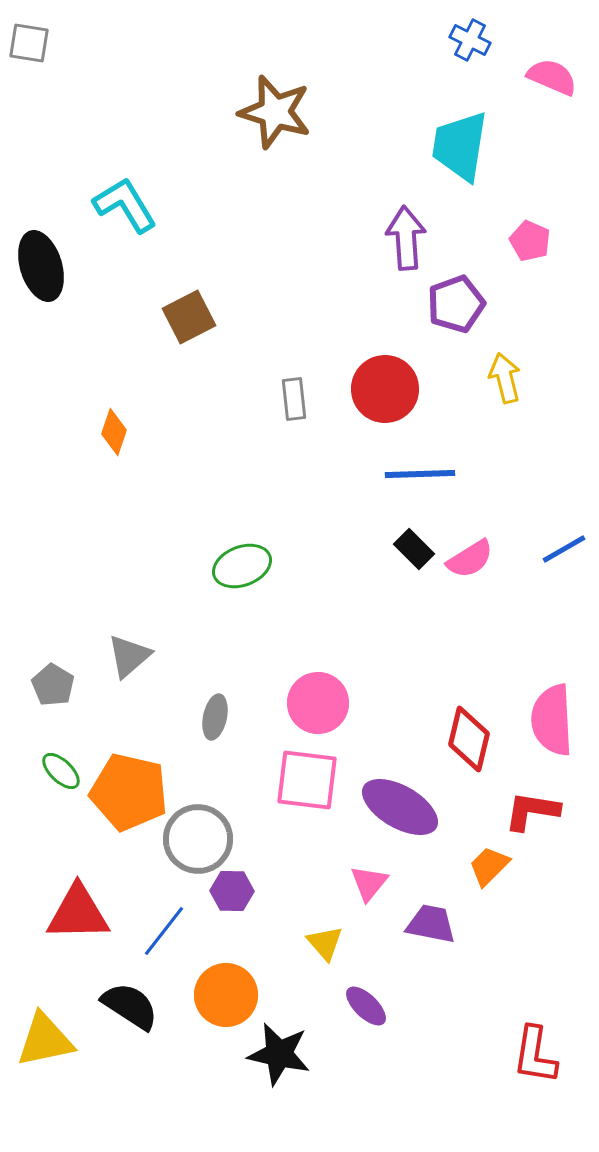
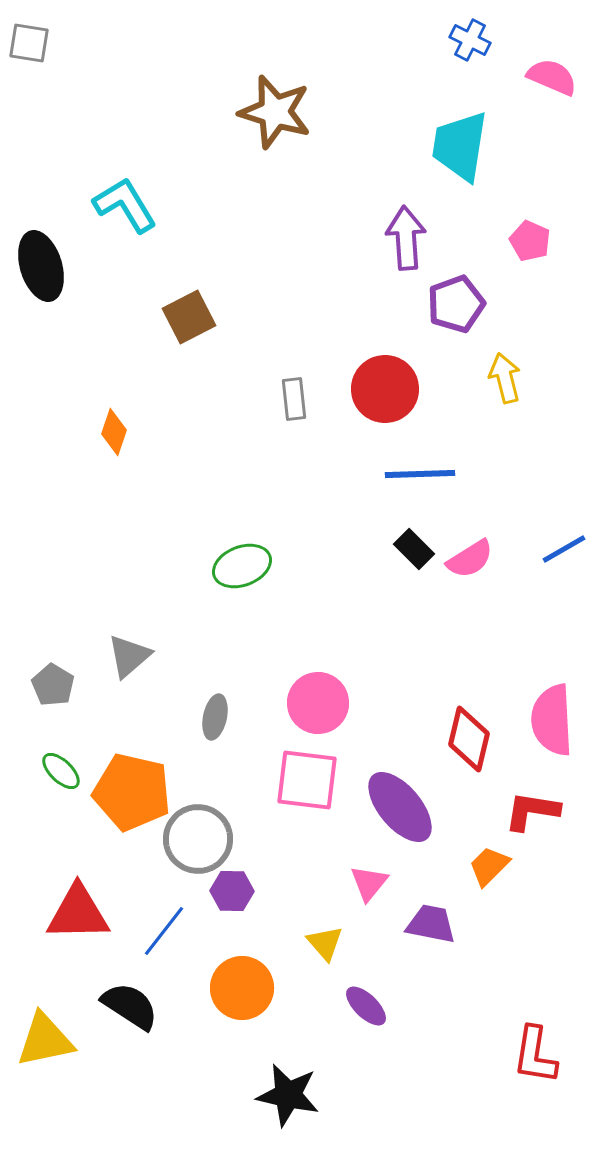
orange pentagon at (129, 792): moved 3 px right
purple ellipse at (400, 807): rotated 20 degrees clockwise
orange circle at (226, 995): moved 16 px right, 7 px up
black star at (279, 1054): moved 9 px right, 41 px down
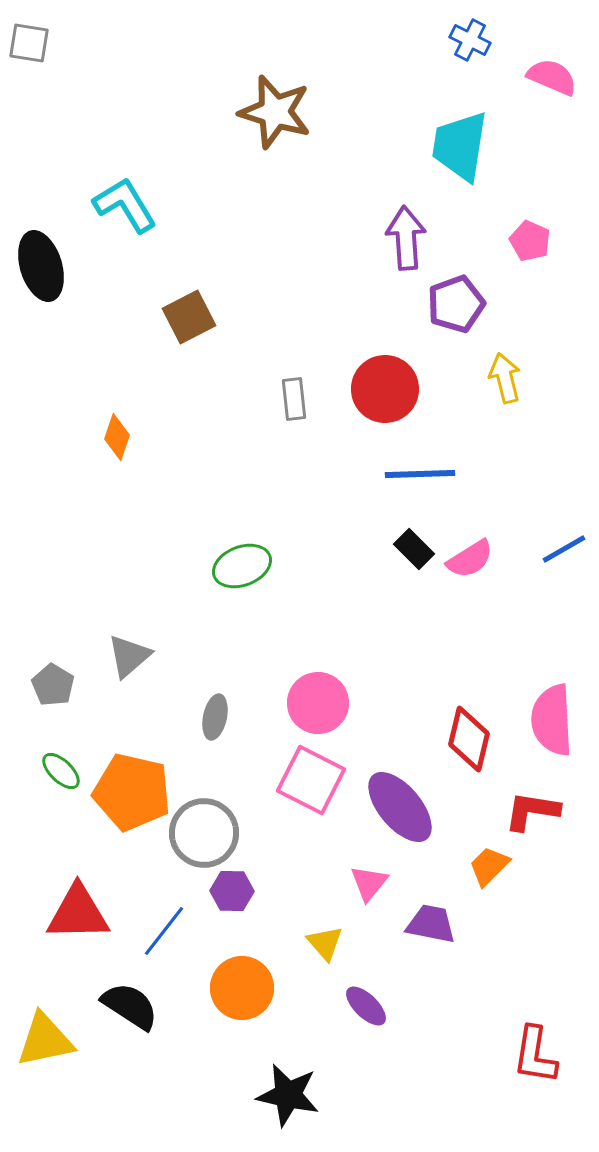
orange diamond at (114, 432): moved 3 px right, 5 px down
pink square at (307, 780): moved 4 px right; rotated 20 degrees clockwise
gray circle at (198, 839): moved 6 px right, 6 px up
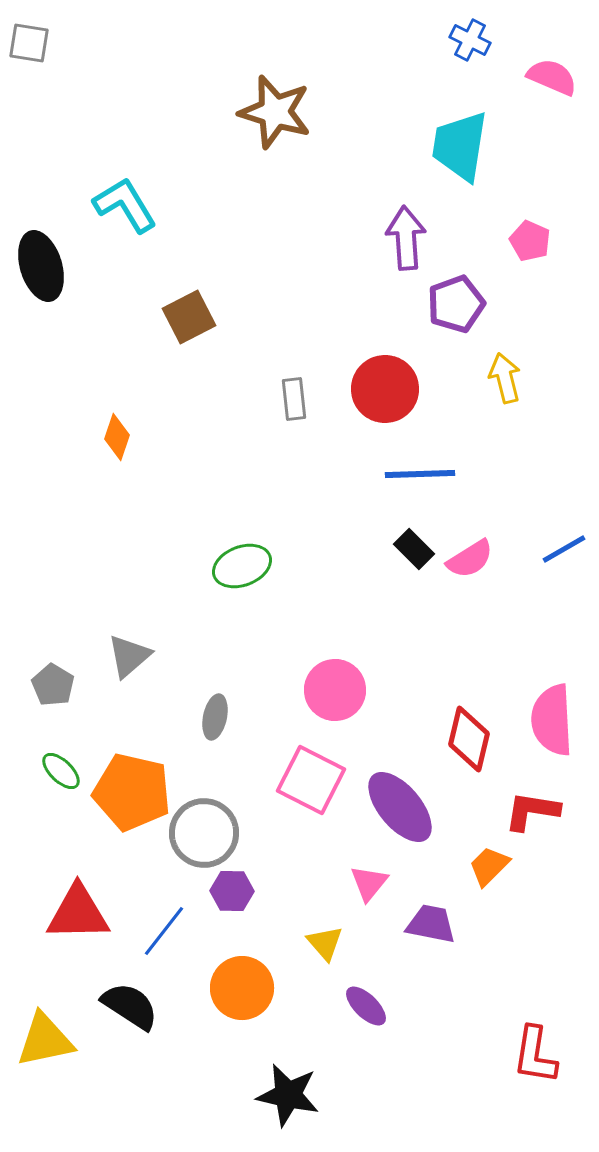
pink circle at (318, 703): moved 17 px right, 13 px up
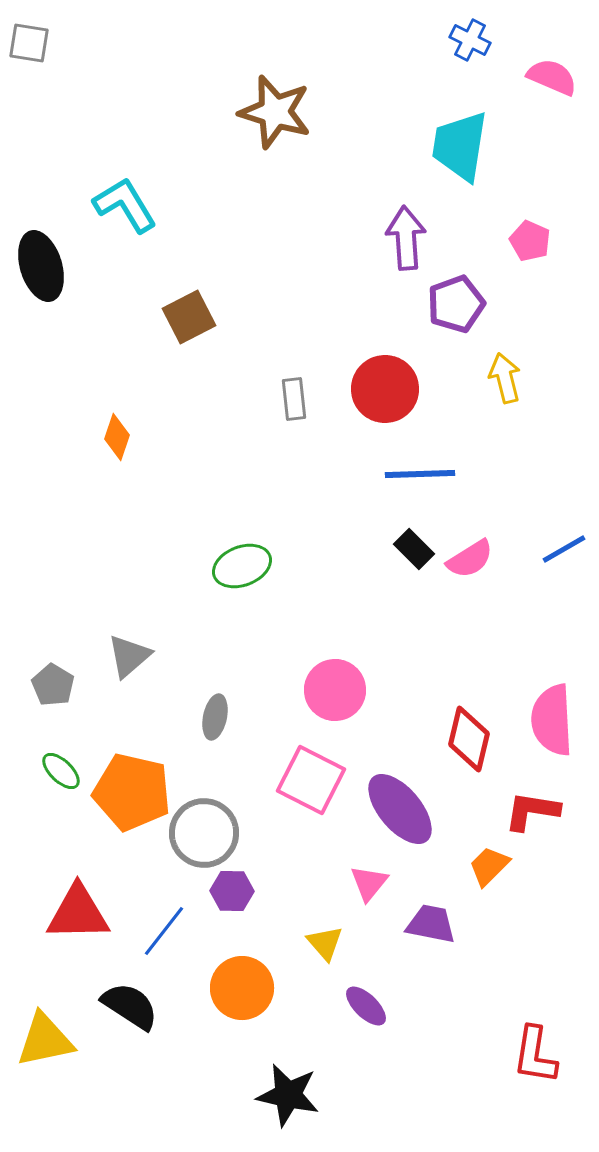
purple ellipse at (400, 807): moved 2 px down
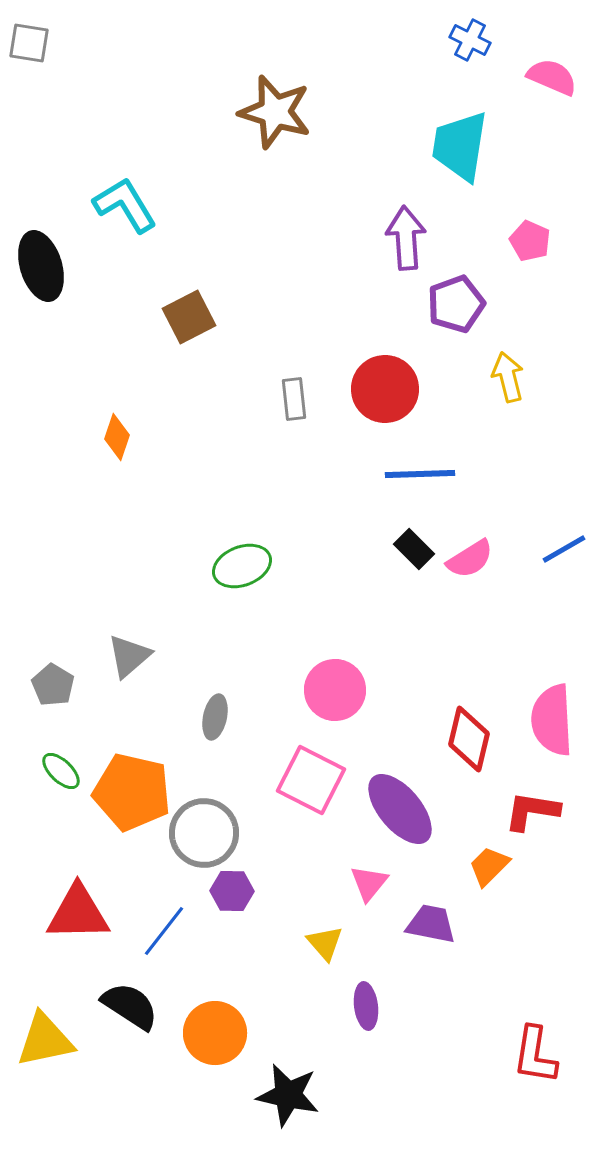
yellow arrow at (505, 378): moved 3 px right, 1 px up
orange circle at (242, 988): moved 27 px left, 45 px down
purple ellipse at (366, 1006): rotated 39 degrees clockwise
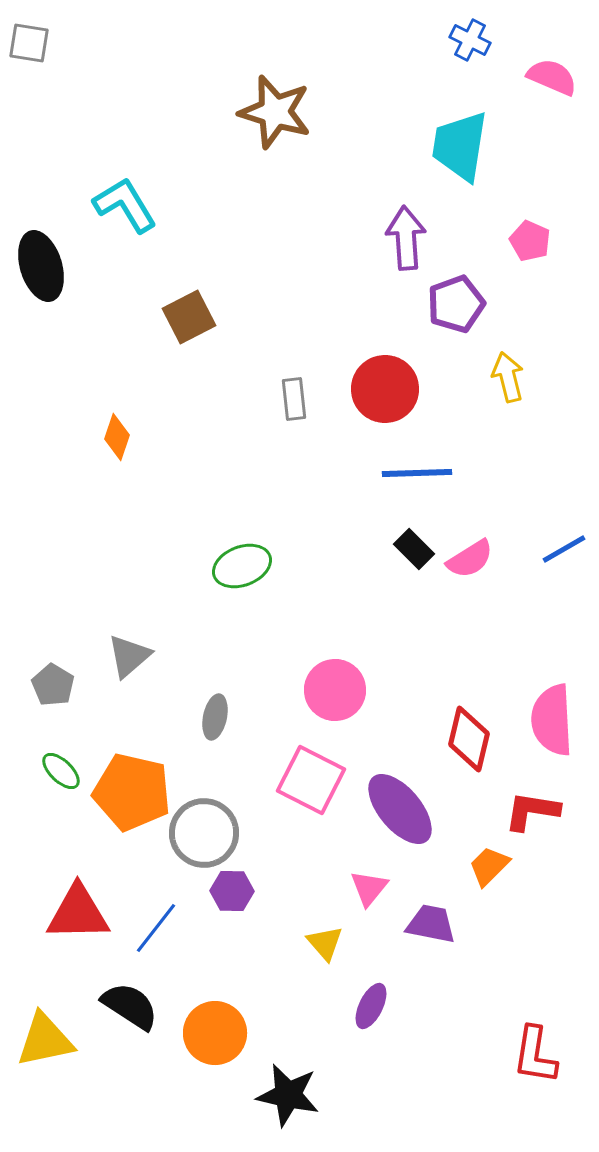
blue line at (420, 474): moved 3 px left, 1 px up
pink triangle at (369, 883): moved 5 px down
blue line at (164, 931): moved 8 px left, 3 px up
purple ellipse at (366, 1006): moved 5 px right; rotated 33 degrees clockwise
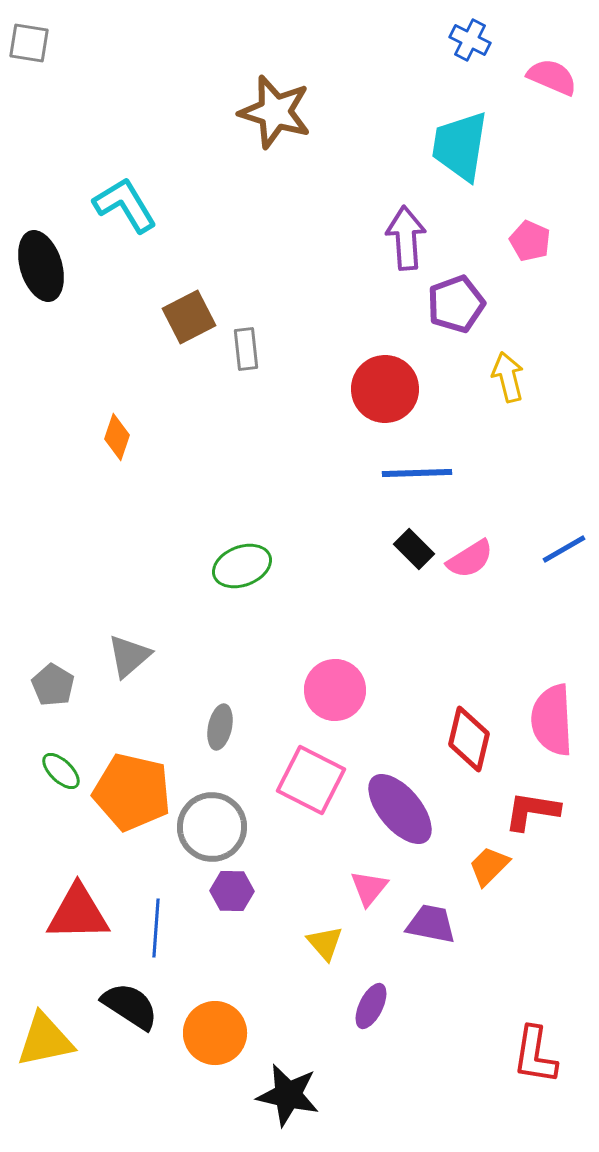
gray rectangle at (294, 399): moved 48 px left, 50 px up
gray ellipse at (215, 717): moved 5 px right, 10 px down
gray circle at (204, 833): moved 8 px right, 6 px up
blue line at (156, 928): rotated 34 degrees counterclockwise
